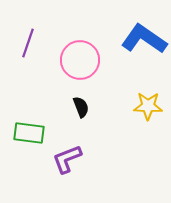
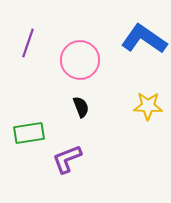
green rectangle: rotated 16 degrees counterclockwise
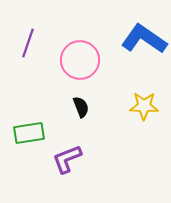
yellow star: moved 4 px left
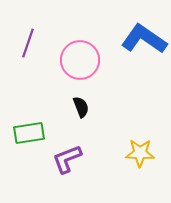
yellow star: moved 4 px left, 47 px down
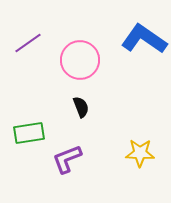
purple line: rotated 36 degrees clockwise
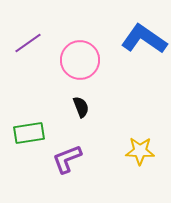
yellow star: moved 2 px up
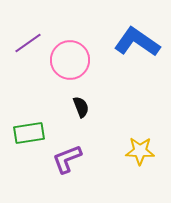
blue L-shape: moved 7 px left, 3 px down
pink circle: moved 10 px left
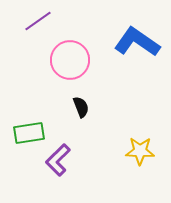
purple line: moved 10 px right, 22 px up
purple L-shape: moved 9 px left, 1 px down; rotated 24 degrees counterclockwise
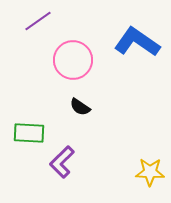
pink circle: moved 3 px right
black semicircle: moved 1 px left; rotated 145 degrees clockwise
green rectangle: rotated 12 degrees clockwise
yellow star: moved 10 px right, 21 px down
purple L-shape: moved 4 px right, 2 px down
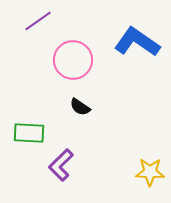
purple L-shape: moved 1 px left, 3 px down
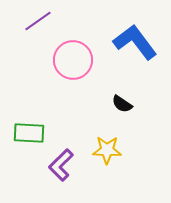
blue L-shape: moved 2 px left; rotated 18 degrees clockwise
black semicircle: moved 42 px right, 3 px up
yellow star: moved 43 px left, 22 px up
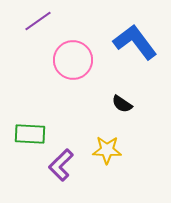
green rectangle: moved 1 px right, 1 px down
